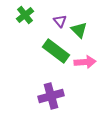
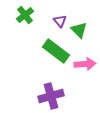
pink arrow: moved 2 px down
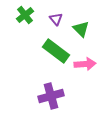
purple triangle: moved 4 px left, 2 px up
green triangle: moved 2 px right, 1 px up
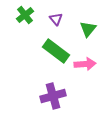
green triangle: moved 7 px right; rotated 24 degrees clockwise
purple cross: moved 2 px right
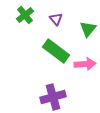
purple cross: moved 1 px down
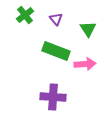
green triangle: rotated 12 degrees counterclockwise
green rectangle: rotated 16 degrees counterclockwise
purple cross: rotated 20 degrees clockwise
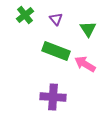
pink arrow: rotated 145 degrees counterclockwise
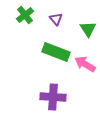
green rectangle: moved 1 px down
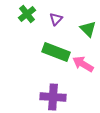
green cross: moved 2 px right, 1 px up
purple triangle: rotated 24 degrees clockwise
green triangle: rotated 12 degrees counterclockwise
pink arrow: moved 2 px left
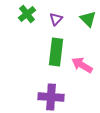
green triangle: moved 10 px up
green rectangle: rotated 76 degrees clockwise
pink arrow: moved 1 px left, 1 px down
purple cross: moved 2 px left
